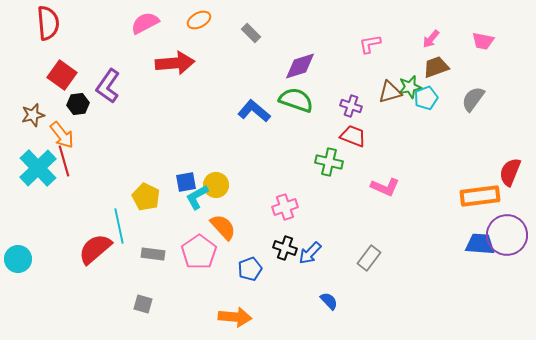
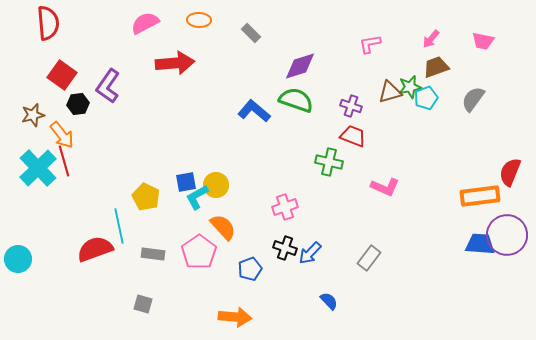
orange ellipse at (199, 20): rotated 30 degrees clockwise
red semicircle at (95, 249): rotated 21 degrees clockwise
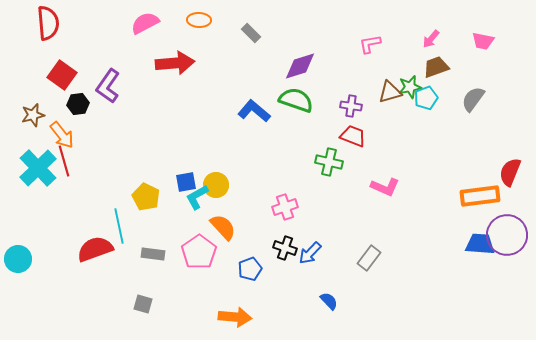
purple cross at (351, 106): rotated 10 degrees counterclockwise
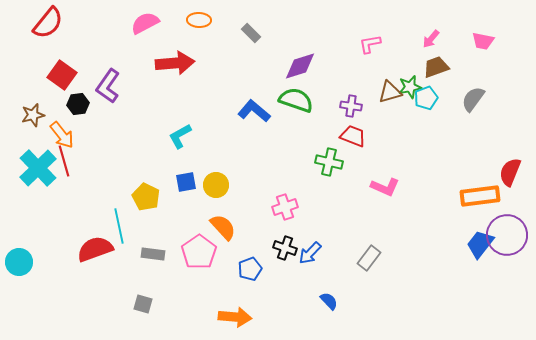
red semicircle at (48, 23): rotated 44 degrees clockwise
cyan L-shape at (197, 197): moved 17 px left, 61 px up
blue trapezoid at (480, 244): rotated 56 degrees counterclockwise
cyan circle at (18, 259): moved 1 px right, 3 px down
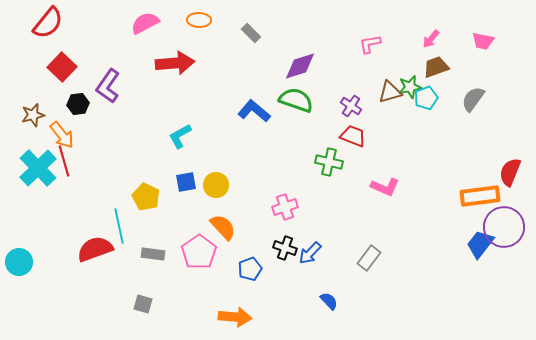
red square at (62, 75): moved 8 px up; rotated 8 degrees clockwise
purple cross at (351, 106): rotated 25 degrees clockwise
purple circle at (507, 235): moved 3 px left, 8 px up
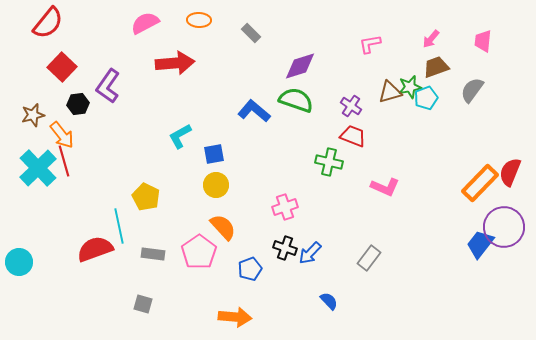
pink trapezoid at (483, 41): rotated 85 degrees clockwise
gray semicircle at (473, 99): moved 1 px left, 9 px up
blue square at (186, 182): moved 28 px right, 28 px up
orange rectangle at (480, 196): moved 13 px up; rotated 39 degrees counterclockwise
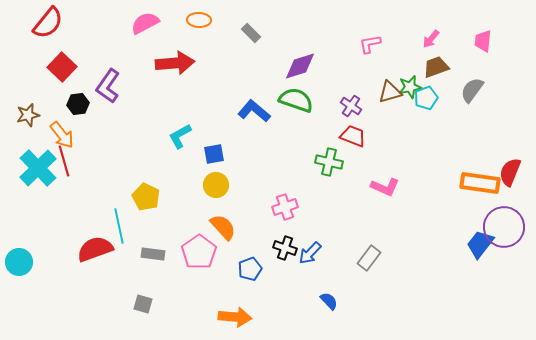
brown star at (33, 115): moved 5 px left
orange rectangle at (480, 183): rotated 54 degrees clockwise
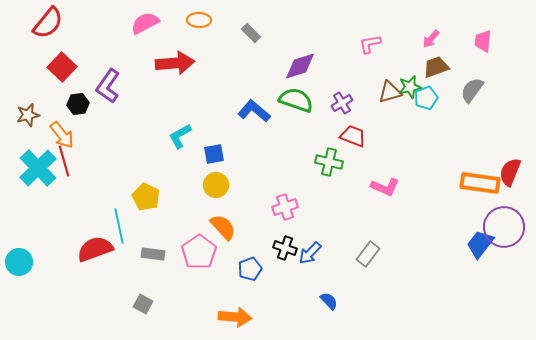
purple cross at (351, 106): moved 9 px left, 3 px up; rotated 25 degrees clockwise
gray rectangle at (369, 258): moved 1 px left, 4 px up
gray square at (143, 304): rotated 12 degrees clockwise
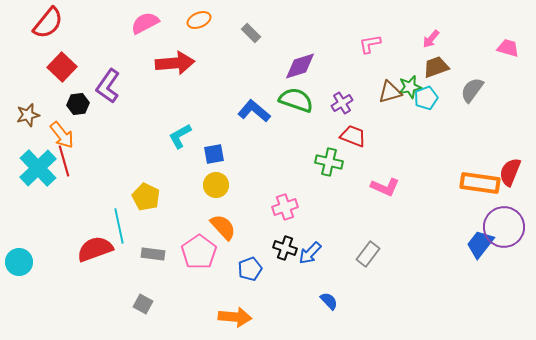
orange ellipse at (199, 20): rotated 25 degrees counterclockwise
pink trapezoid at (483, 41): moved 25 px right, 7 px down; rotated 100 degrees clockwise
